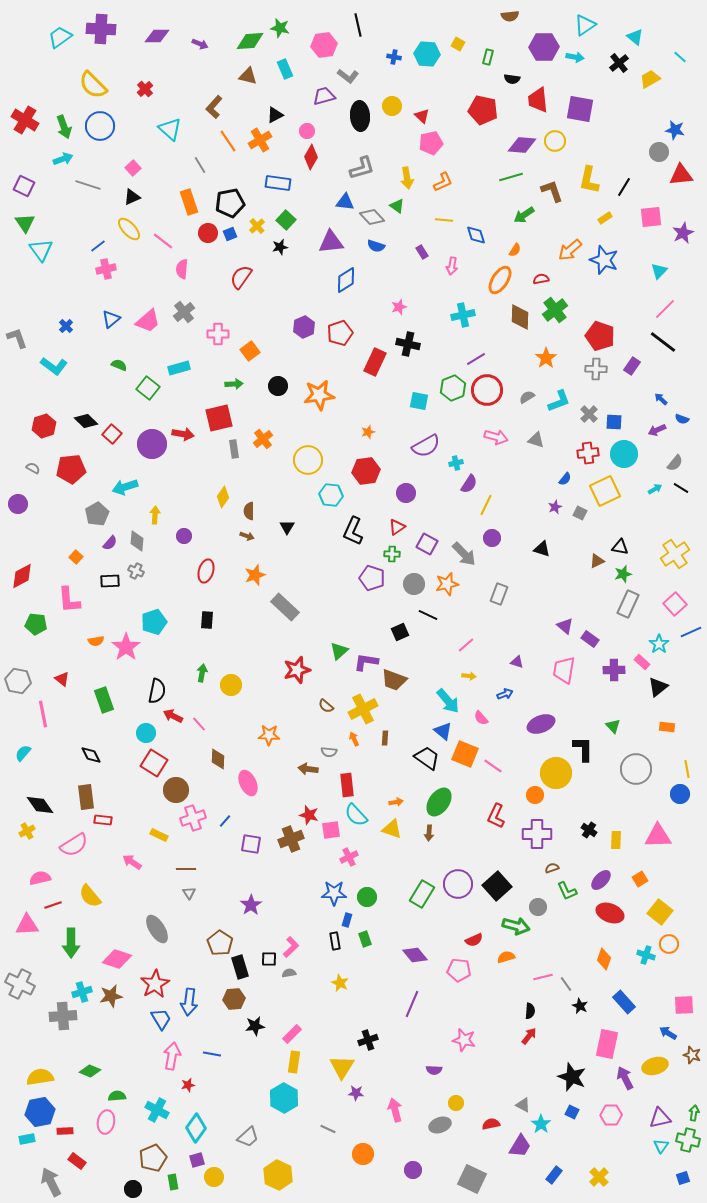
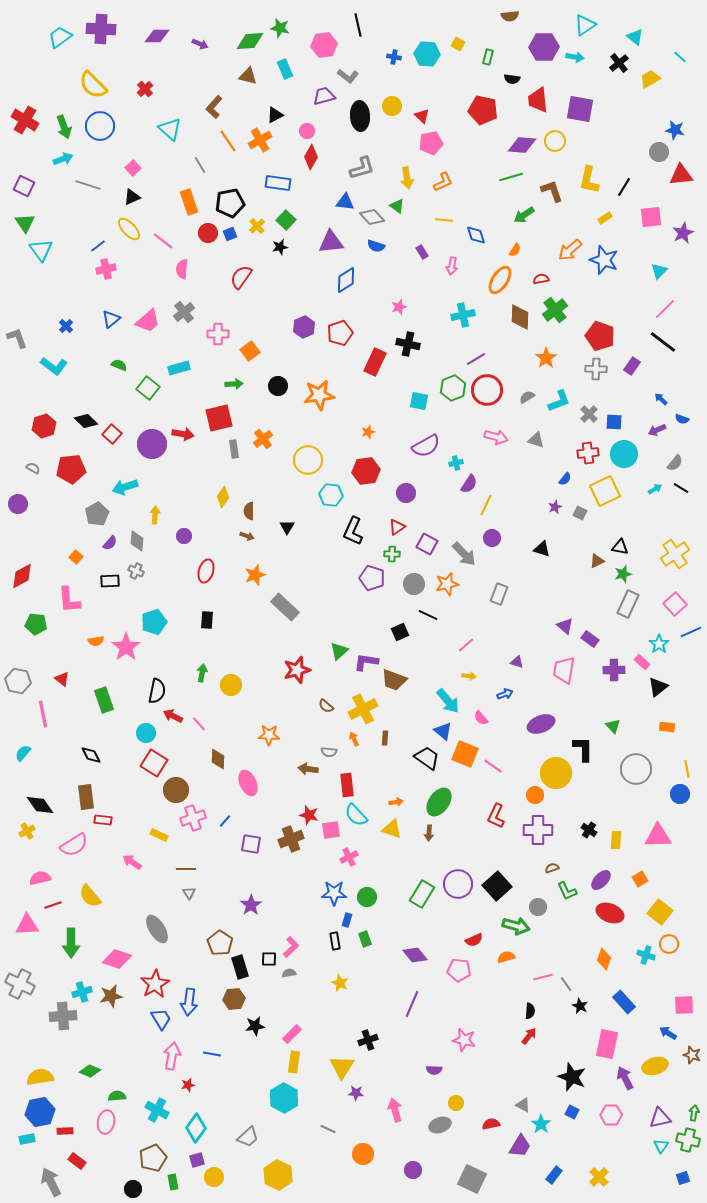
purple cross at (537, 834): moved 1 px right, 4 px up
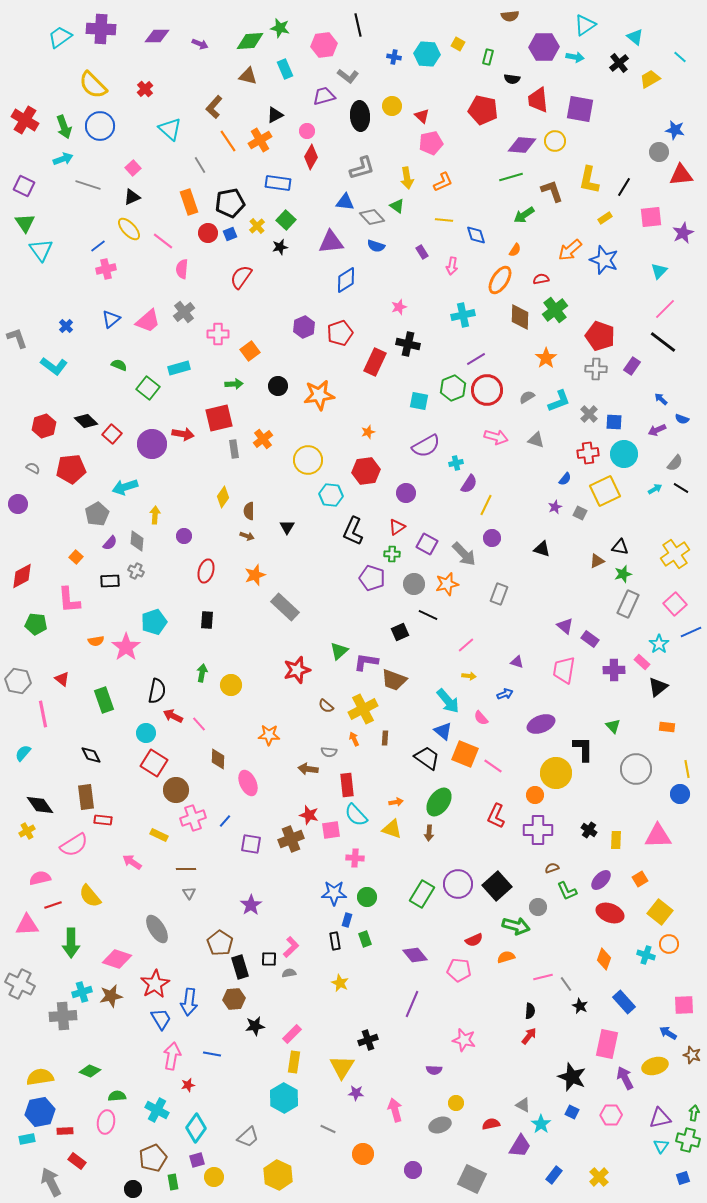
pink cross at (349, 857): moved 6 px right, 1 px down; rotated 30 degrees clockwise
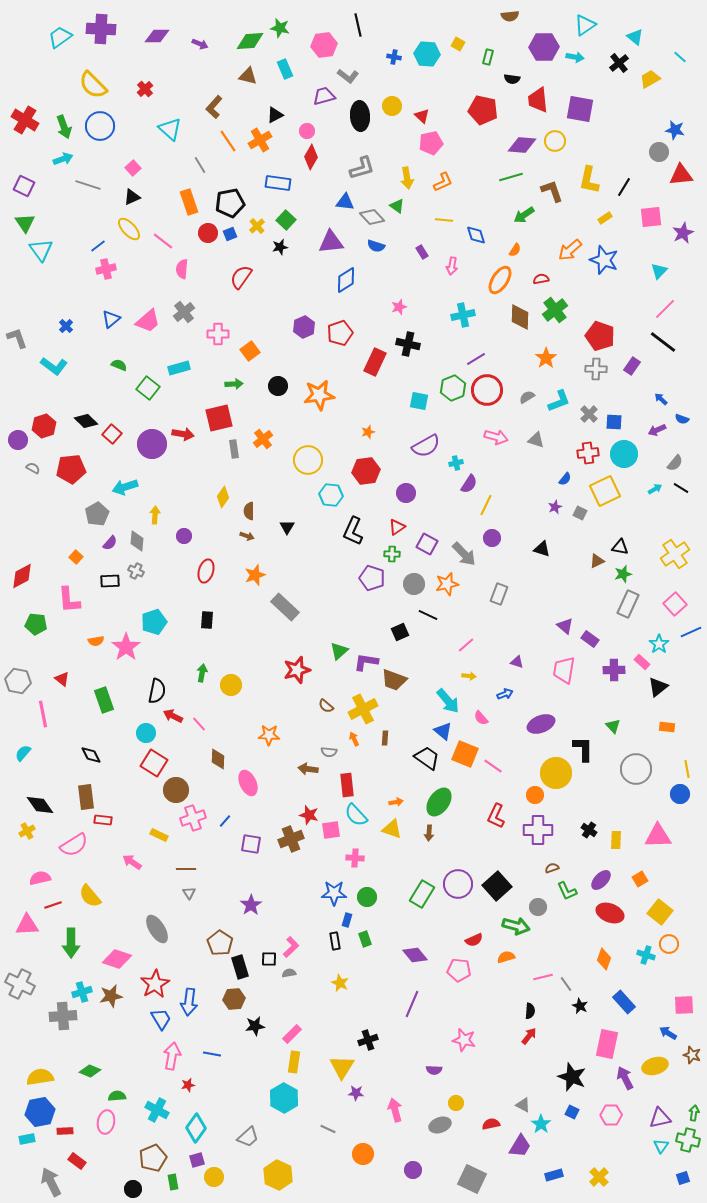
purple circle at (18, 504): moved 64 px up
blue rectangle at (554, 1175): rotated 36 degrees clockwise
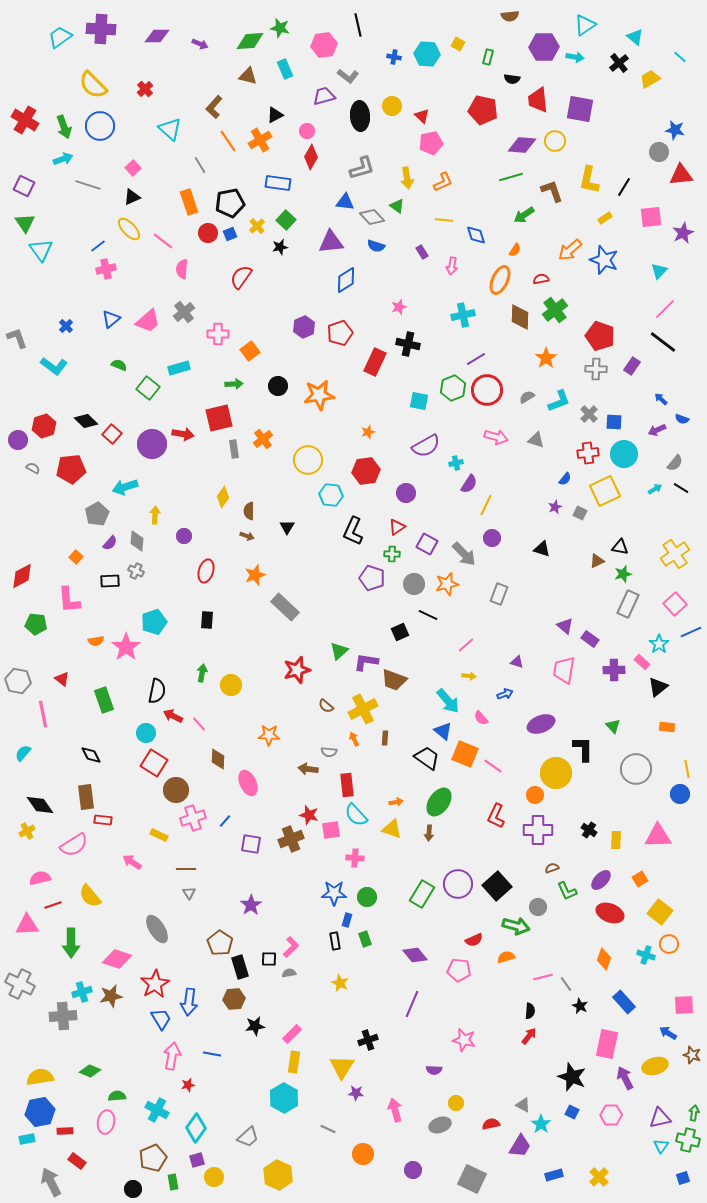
orange ellipse at (500, 280): rotated 8 degrees counterclockwise
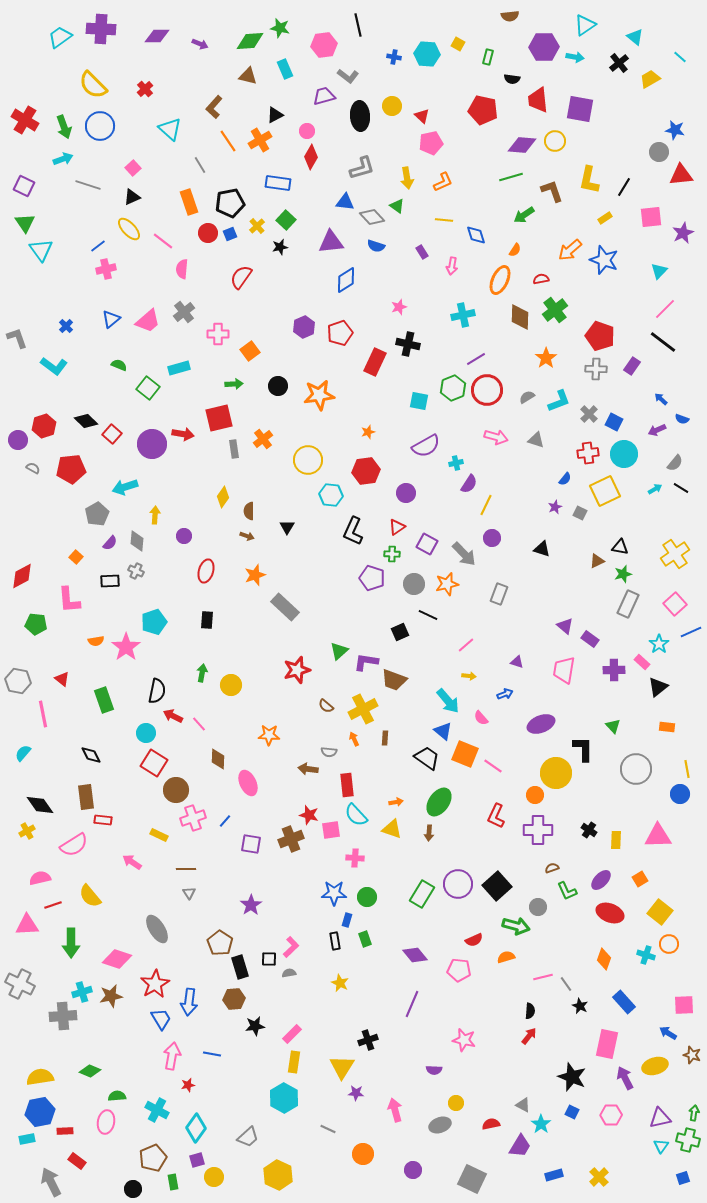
blue square at (614, 422): rotated 24 degrees clockwise
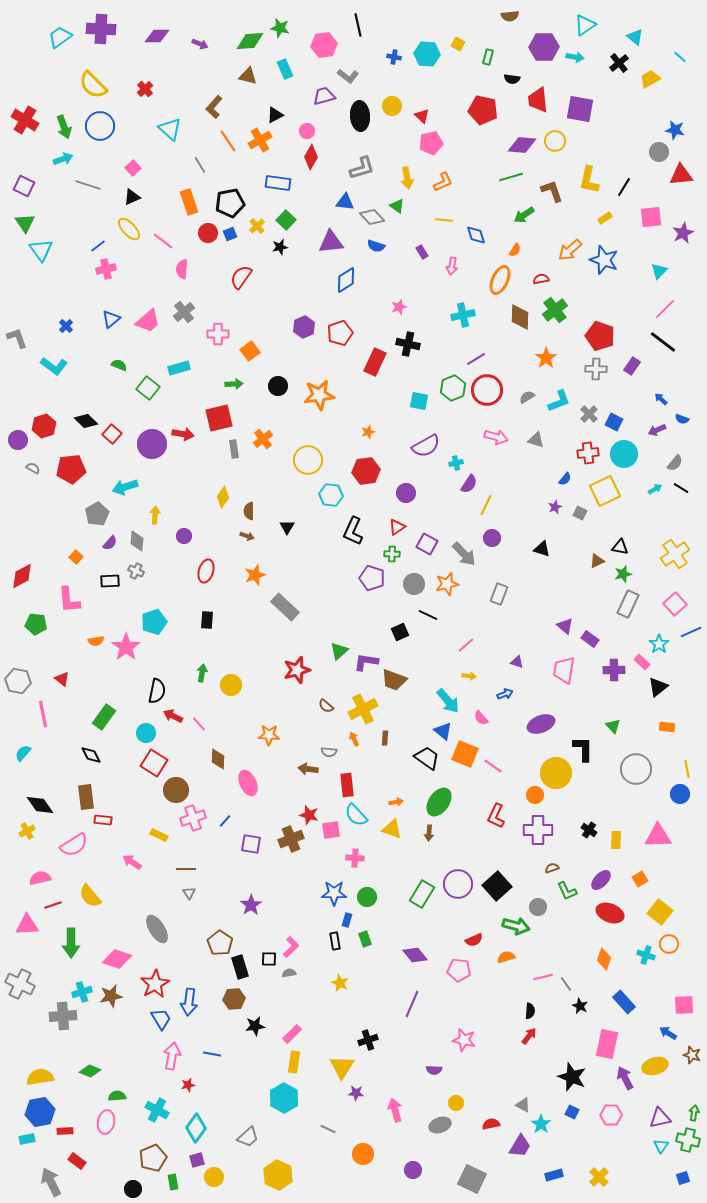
green rectangle at (104, 700): moved 17 px down; rotated 55 degrees clockwise
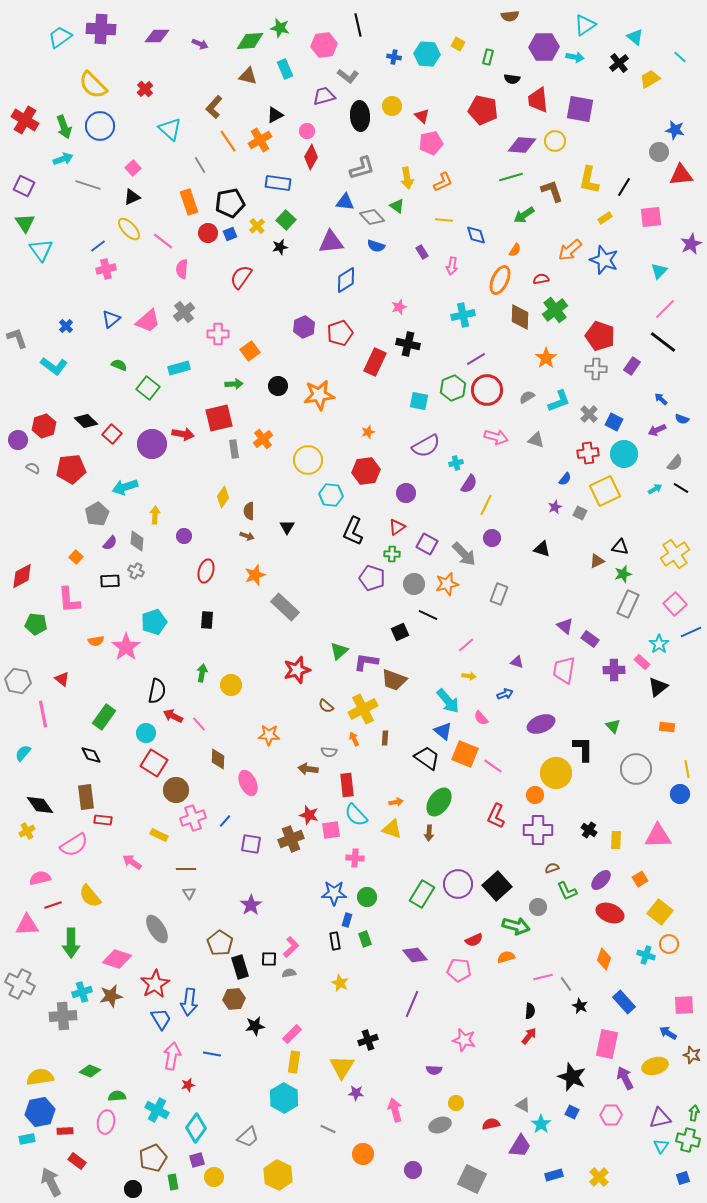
purple star at (683, 233): moved 8 px right, 11 px down
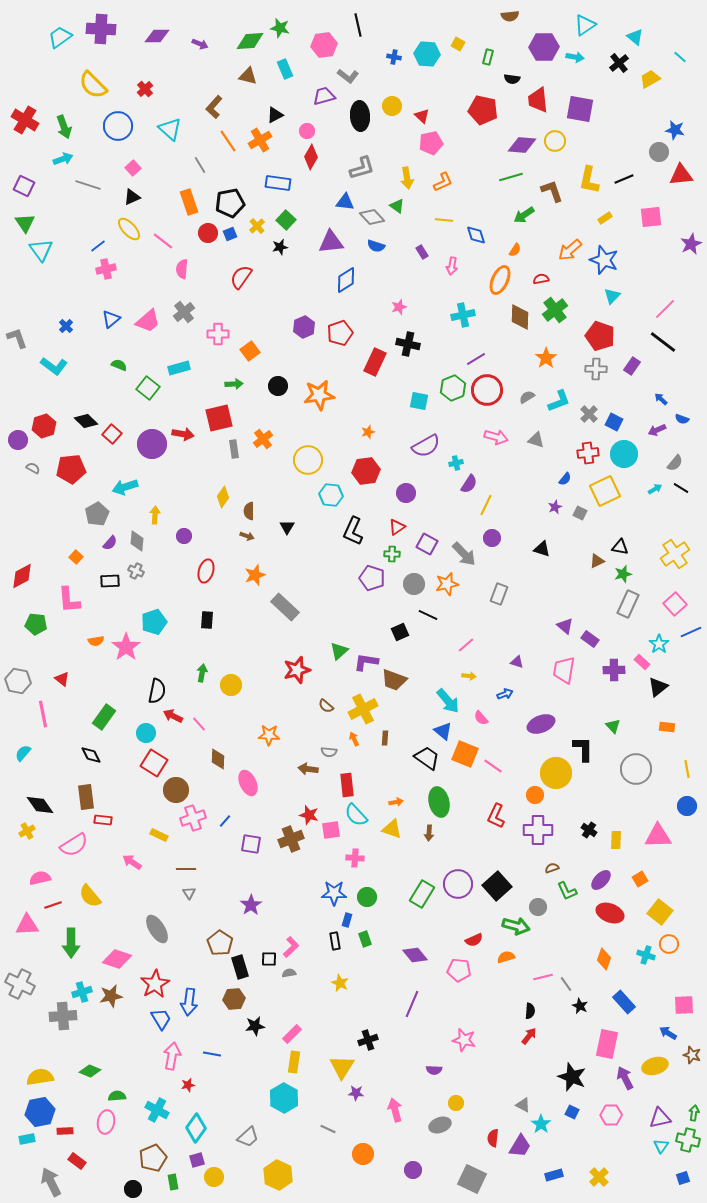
blue circle at (100, 126): moved 18 px right
black line at (624, 187): moved 8 px up; rotated 36 degrees clockwise
cyan triangle at (659, 271): moved 47 px left, 25 px down
blue circle at (680, 794): moved 7 px right, 12 px down
green ellipse at (439, 802): rotated 48 degrees counterclockwise
red semicircle at (491, 1124): moved 2 px right, 14 px down; rotated 72 degrees counterclockwise
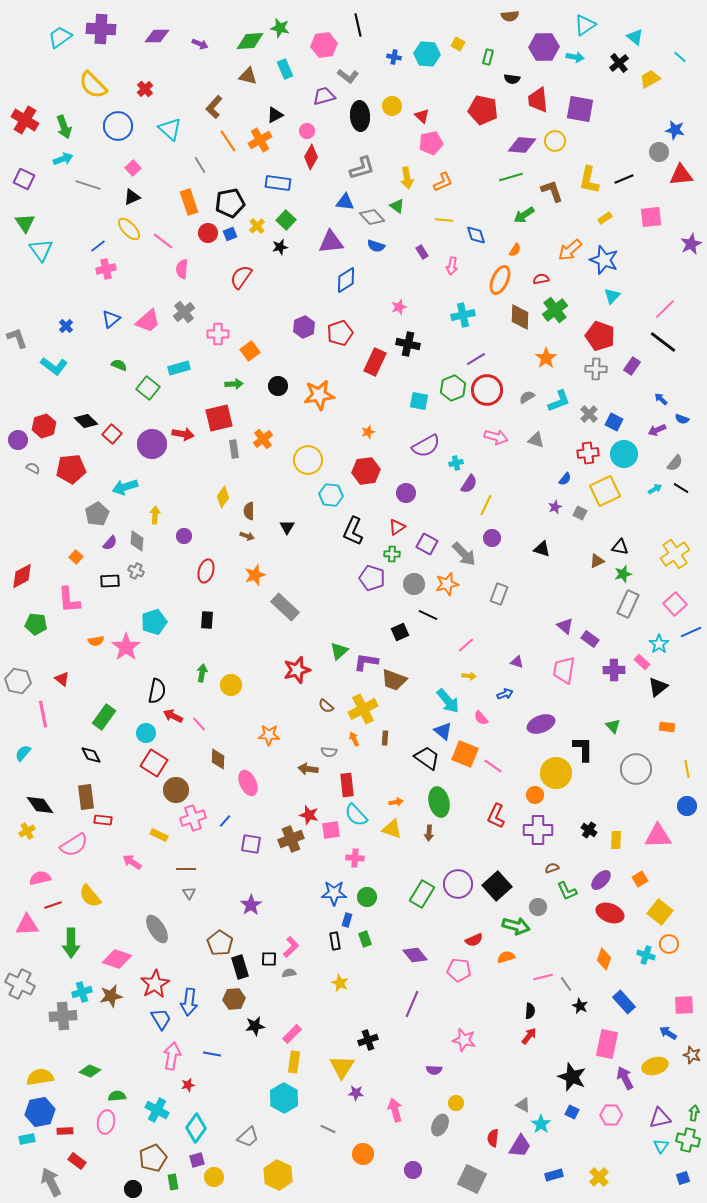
purple square at (24, 186): moved 7 px up
gray ellipse at (440, 1125): rotated 45 degrees counterclockwise
